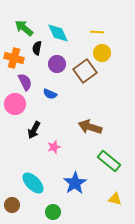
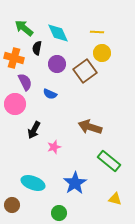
cyan ellipse: rotated 25 degrees counterclockwise
green circle: moved 6 px right, 1 px down
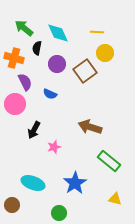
yellow circle: moved 3 px right
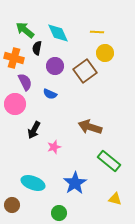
green arrow: moved 1 px right, 2 px down
purple circle: moved 2 px left, 2 px down
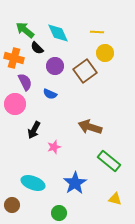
black semicircle: rotated 56 degrees counterclockwise
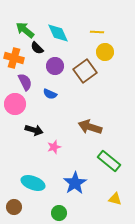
yellow circle: moved 1 px up
black arrow: rotated 102 degrees counterclockwise
brown circle: moved 2 px right, 2 px down
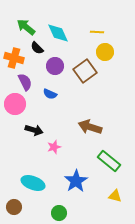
green arrow: moved 1 px right, 3 px up
blue star: moved 1 px right, 2 px up
yellow triangle: moved 3 px up
